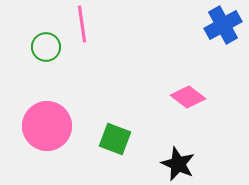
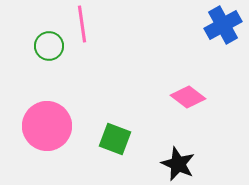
green circle: moved 3 px right, 1 px up
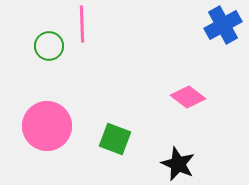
pink line: rotated 6 degrees clockwise
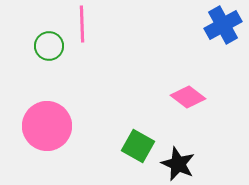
green square: moved 23 px right, 7 px down; rotated 8 degrees clockwise
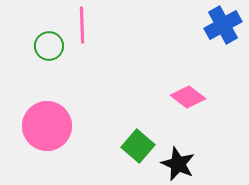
pink line: moved 1 px down
green square: rotated 12 degrees clockwise
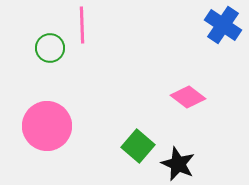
blue cross: rotated 27 degrees counterclockwise
green circle: moved 1 px right, 2 px down
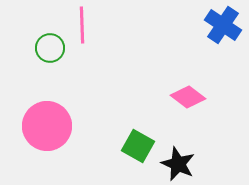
green square: rotated 12 degrees counterclockwise
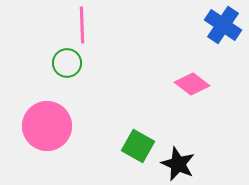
green circle: moved 17 px right, 15 px down
pink diamond: moved 4 px right, 13 px up
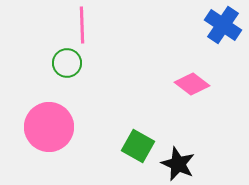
pink circle: moved 2 px right, 1 px down
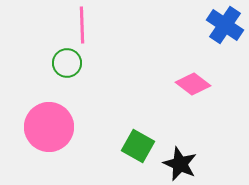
blue cross: moved 2 px right
pink diamond: moved 1 px right
black star: moved 2 px right
